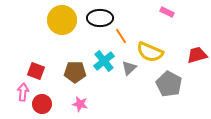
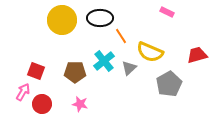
gray pentagon: rotated 15 degrees clockwise
pink arrow: rotated 24 degrees clockwise
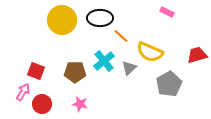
orange line: rotated 14 degrees counterclockwise
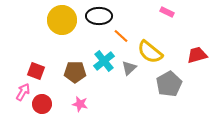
black ellipse: moved 1 px left, 2 px up
yellow semicircle: rotated 16 degrees clockwise
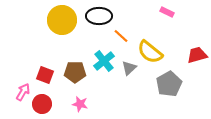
red square: moved 9 px right, 4 px down
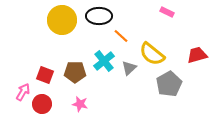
yellow semicircle: moved 2 px right, 2 px down
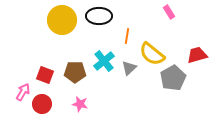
pink rectangle: moved 2 px right; rotated 32 degrees clockwise
orange line: moved 6 px right; rotated 56 degrees clockwise
gray pentagon: moved 4 px right, 6 px up
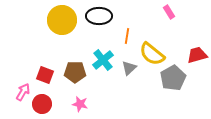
cyan cross: moved 1 px left, 1 px up
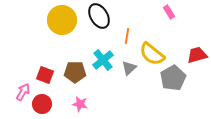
black ellipse: rotated 60 degrees clockwise
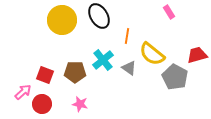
gray triangle: rotated 42 degrees counterclockwise
gray pentagon: moved 2 px right, 1 px up; rotated 15 degrees counterclockwise
pink arrow: rotated 18 degrees clockwise
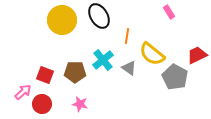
red trapezoid: rotated 10 degrees counterclockwise
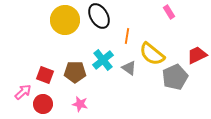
yellow circle: moved 3 px right
gray pentagon: rotated 20 degrees clockwise
red circle: moved 1 px right
